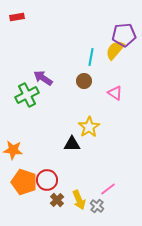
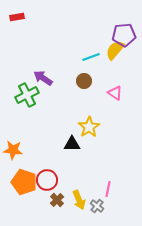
cyan line: rotated 60 degrees clockwise
pink line: rotated 42 degrees counterclockwise
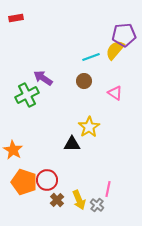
red rectangle: moved 1 px left, 1 px down
orange star: rotated 24 degrees clockwise
gray cross: moved 1 px up
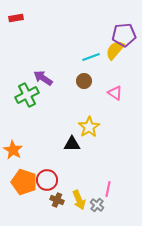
brown cross: rotated 24 degrees counterclockwise
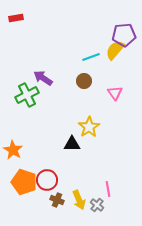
pink triangle: rotated 21 degrees clockwise
pink line: rotated 21 degrees counterclockwise
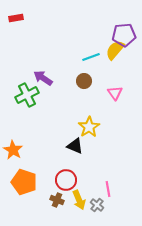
black triangle: moved 3 px right, 2 px down; rotated 24 degrees clockwise
red circle: moved 19 px right
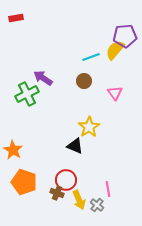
purple pentagon: moved 1 px right, 1 px down
green cross: moved 1 px up
brown cross: moved 7 px up
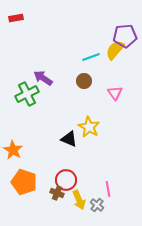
yellow star: rotated 10 degrees counterclockwise
black triangle: moved 6 px left, 7 px up
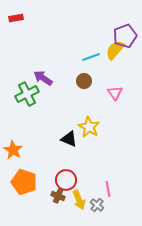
purple pentagon: rotated 15 degrees counterclockwise
brown cross: moved 1 px right, 3 px down
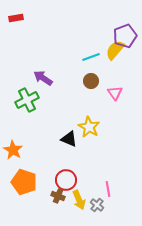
brown circle: moved 7 px right
green cross: moved 6 px down
